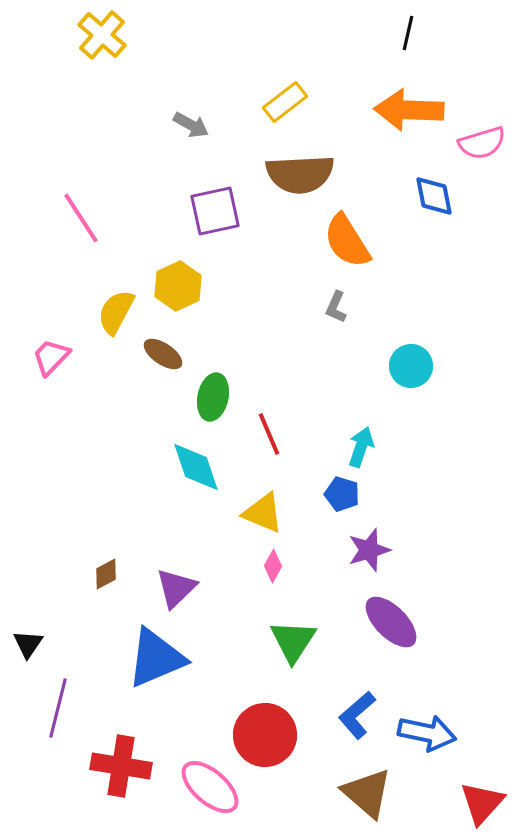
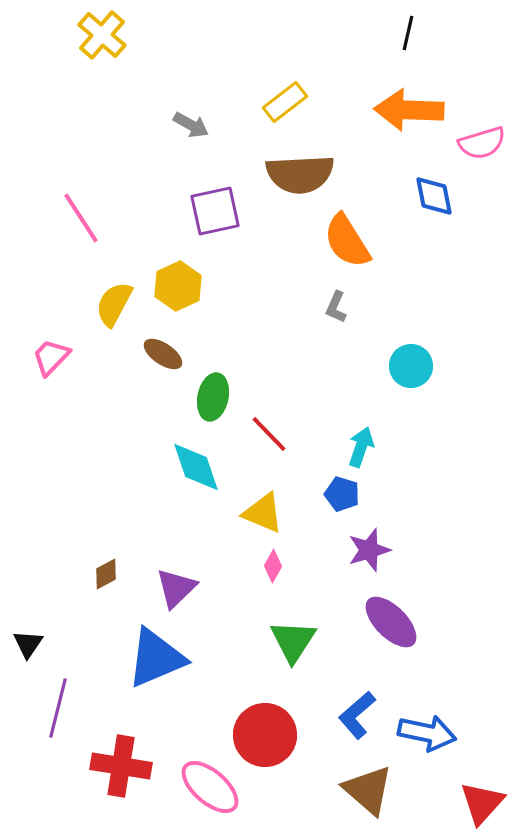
yellow semicircle: moved 2 px left, 8 px up
red line: rotated 21 degrees counterclockwise
brown triangle: moved 1 px right, 3 px up
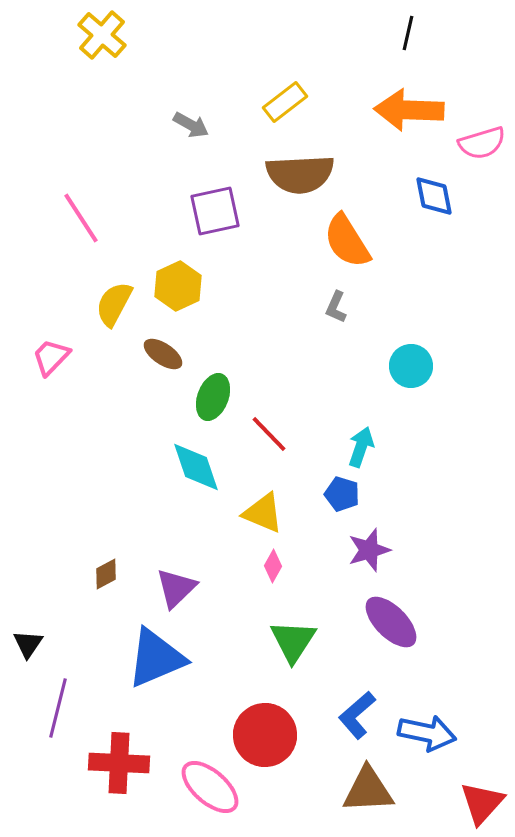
green ellipse: rotated 9 degrees clockwise
red cross: moved 2 px left, 3 px up; rotated 6 degrees counterclockwise
brown triangle: rotated 44 degrees counterclockwise
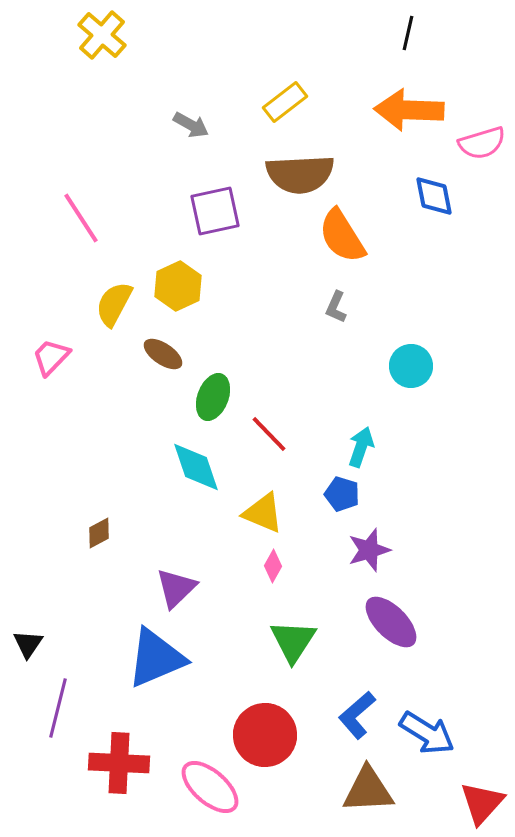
orange semicircle: moved 5 px left, 5 px up
brown diamond: moved 7 px left, 41 px up
blue arrow: rotated 20 degrees clockwise
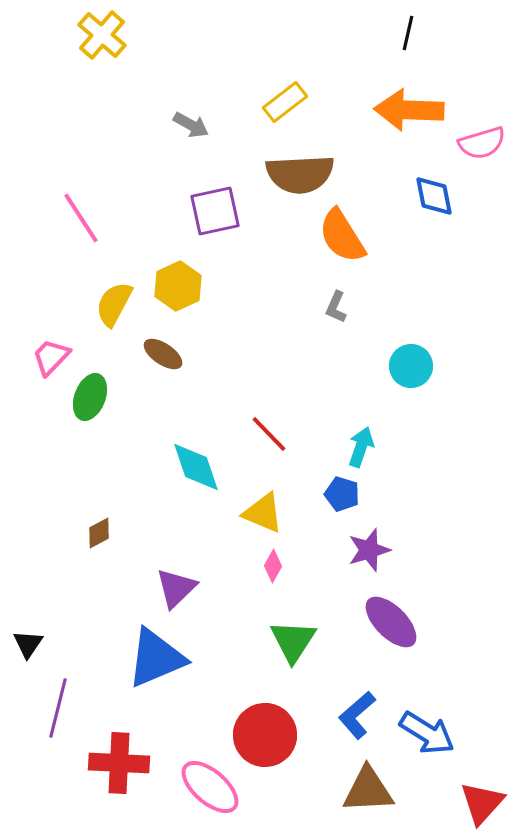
green ellipse: moved 123 px left
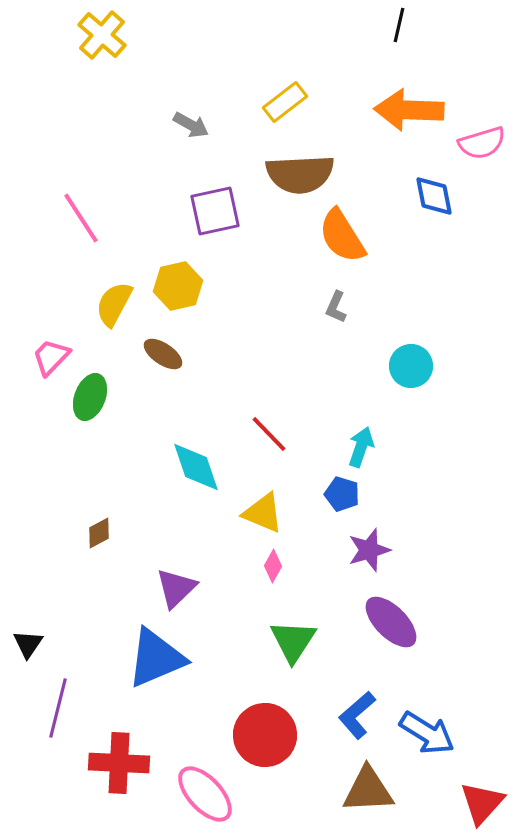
black line: moved 9 px left, 8 px up
yellow hexagon: rotated 12 degrees clockwise
pink ellipse: moved 5 px left, 7 px down; rotated 6 degrees clockwise
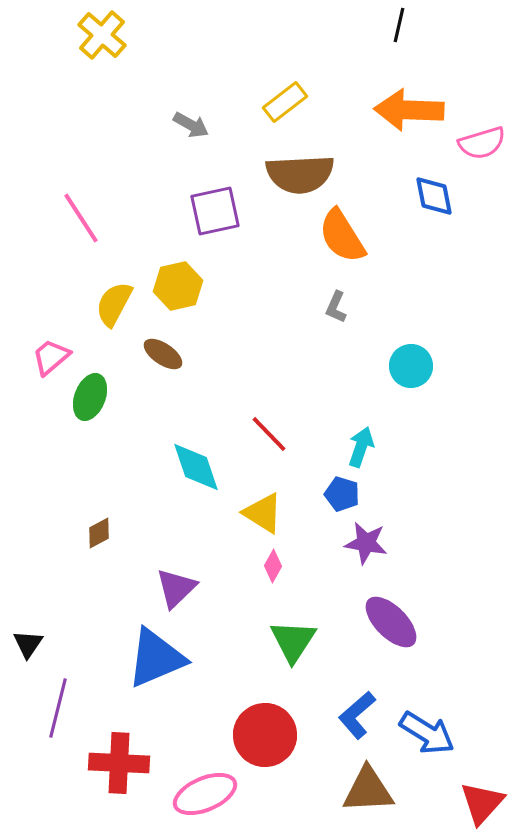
pink trapezoid: rotated 6 degrees clockwise
yellow triangle: rotated 9 degrees clockwise
purple star: moved 3 px left, 7 px up; rotated 27 degrees clockwise
pink ellipse: rotated 70 degrees counterclockwise
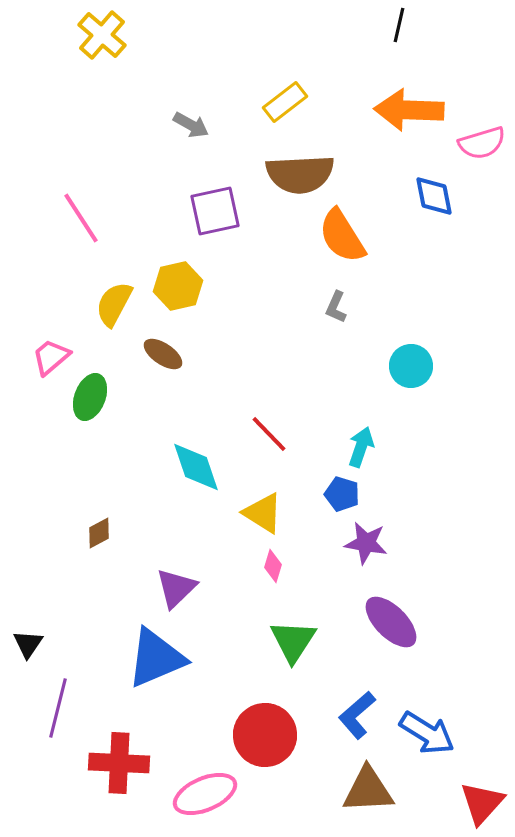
pink diamond: rotated 12 degrees counterclockwise
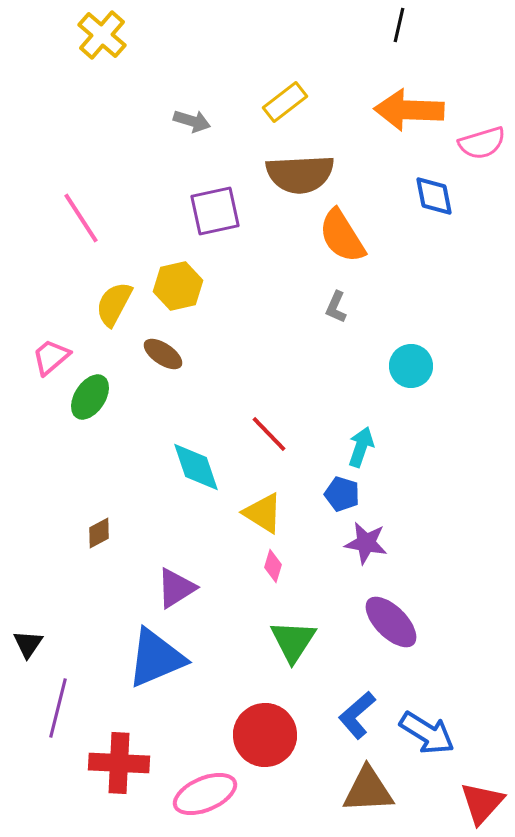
gray arrow: moved 1 px right, 4 px up; rotated 12 degrees counterclockwise
green ellipse: rotated 12 degrees clockwise
purple triangle: rotated 12 degrees clockwise
